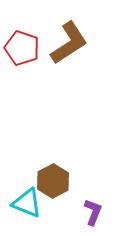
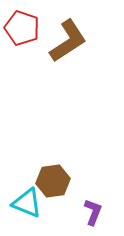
brown L-shape: moved 1 px left, 2 px up
red pentagon: moved 20 px up
brown hexagon: rotated 20 degrees clockwise
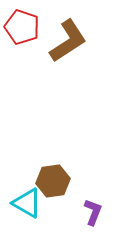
red pentagon: moved 1 px up
cyan triangle: rotated 8 degrees clockwise
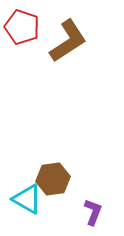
brown hexagon: moved 2 px up
cyan triangle: moved 4 px up
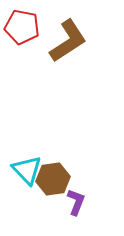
red pentagon: rotated 8 degrees counterclockwise
cyan triangle: moved 29 px up; rotated 16 degrees clockwise
purple L-shape: moved 17 px left, 10 px up
